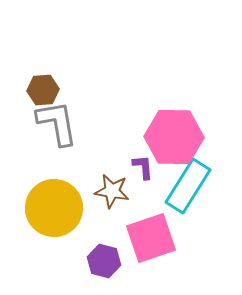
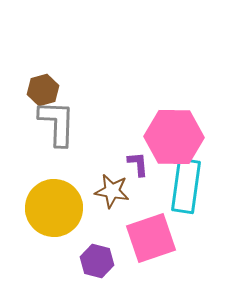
brown hexagon: rotated 12 degrees counterclockwise
gray L-shape: rotated 12 degrees clockwise
purple L-shape: moved 5 px left, 3 px up
cyan rectangle: moved 2 px left; rotated 24 degrees counterclockwise
purple hexagon: moved 7 px left
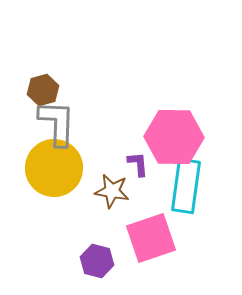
yellow circle: moved 40 px up
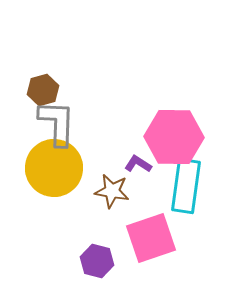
purple L-shape: rotated 52 degrees counterclockwise
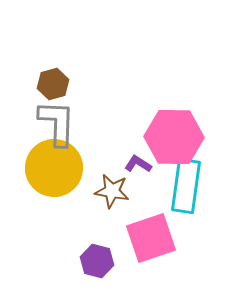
brown hexagon: moved 10 px right, 6 px up
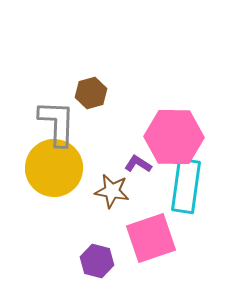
brown hexagon: moved 38 px right, 9 px down
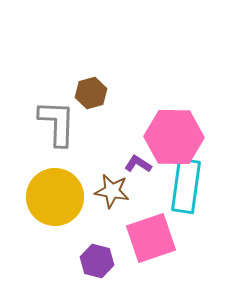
yellow circle: moved 1 px right, 29 px down
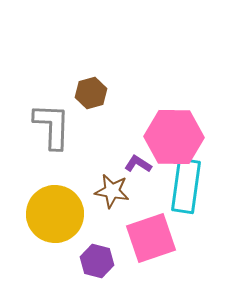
gray L-shape: moved 5 px left, 3 px down
yellow circle: moved 17 px down
